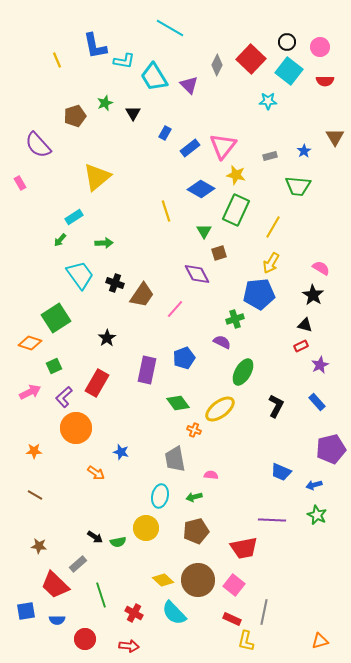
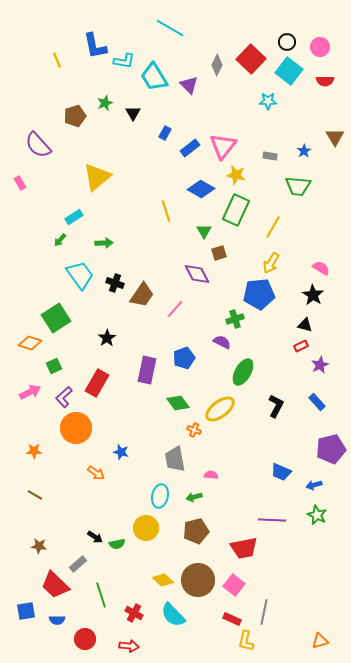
gray rectangle at (270, 156): rotated 24 degrees clockwise
green semicircle at (118, 542): moved 1 px left, 2 px down
cyan semicircle at (174, 613): moved 1 px left, 2 px down
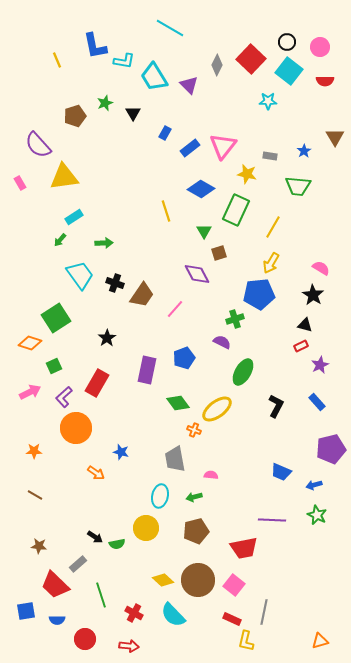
yellow star at (236, 175): moved 11 px right, 1 px up
yellow triangle at (97, 177): moved 33 px left; rotated 32 degrees clockwise
yellow ellipse at (220, 409): moved 3 px left
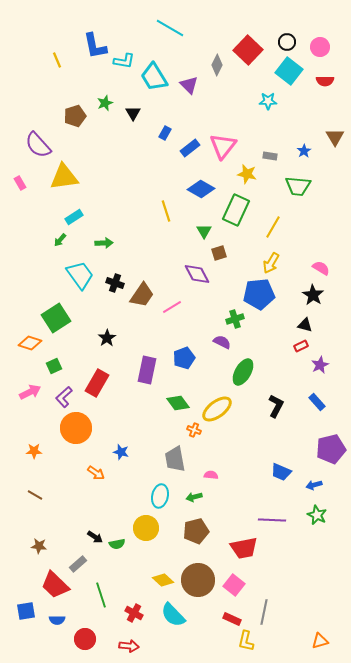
red square at (251, 59): moved 3 px left, 9 px up
pink line at (175, 309): moved 3 px left, 2 px up; rotated 18 degrees clockwise
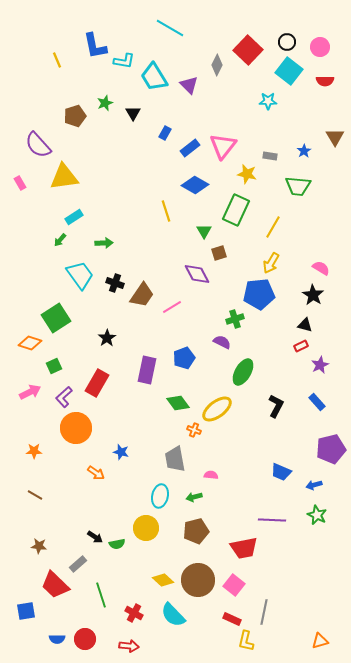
blue diamond at (201, 189): moved 6 px left, 4 px up
blue semicircle at (57, 620): moved 19 px down
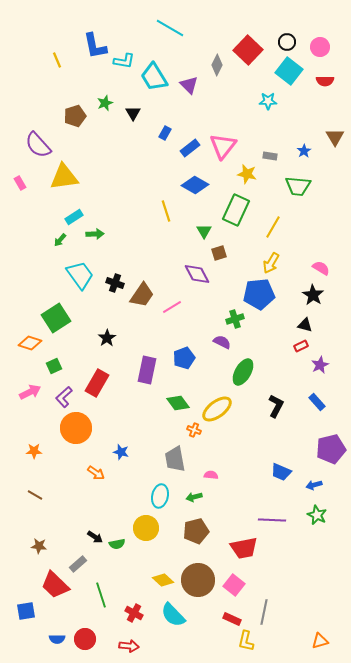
green arrow at (104, 243): moved 9 px left, 9 px up
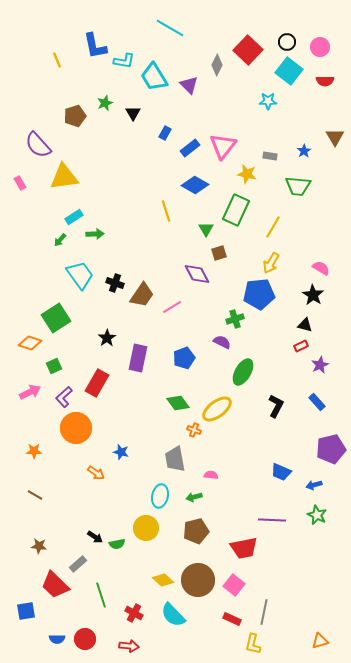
green triangle at (204, 231): moved 2 px right, 2 px up
purple rectangle at (147, 370): moved 9 px left, 12 px up
yellow L-shape at (246, 641): moved 7 px right, 3 px down
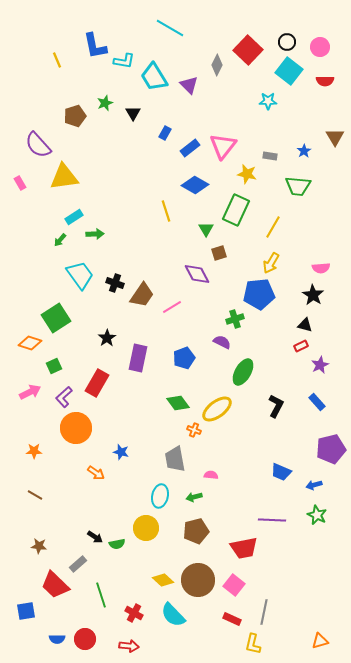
pink semicircle at (321, 268): rotated 144 degrees clockwise
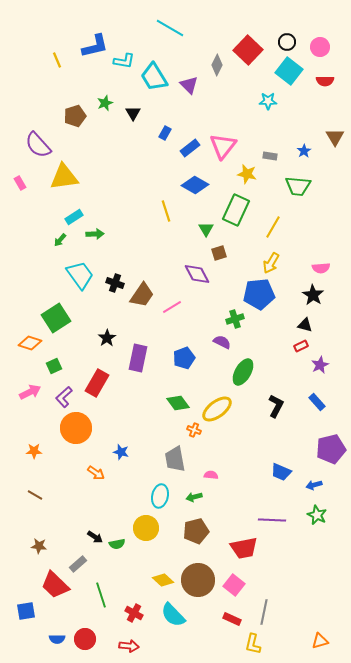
blue L-shape at (95, 46): rotated 92 degrees counterclockwise
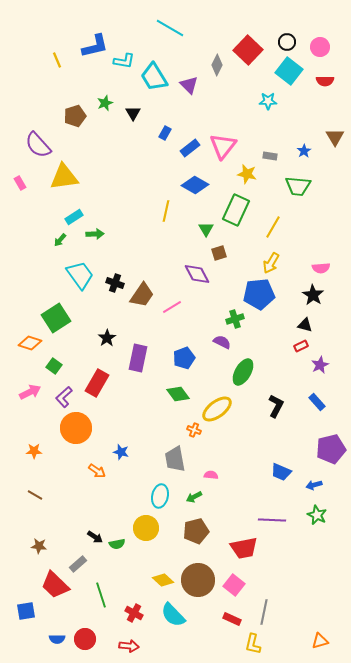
yellow line at (166, 211): rotated 30 degrees clockwise
green square at (54, 366): rotated 28 degrees counterclockwise
green diamond at (178, 403): moved 9 px up
orange arrow at (96, 473): moved 1 px right, 2 px up
green arrow at (194, 497): rotated 14 degrees counterclockwise
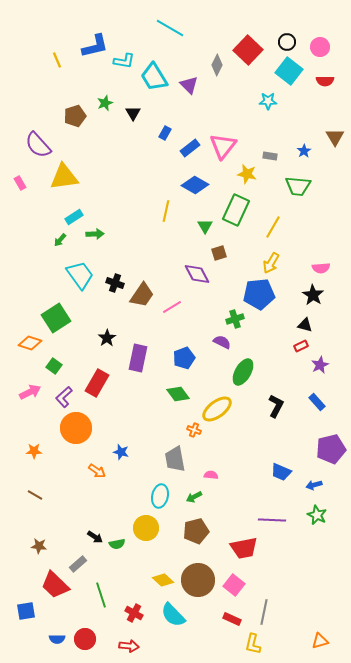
green triangle at (206, 229): moved 1 px left, 3 px up
